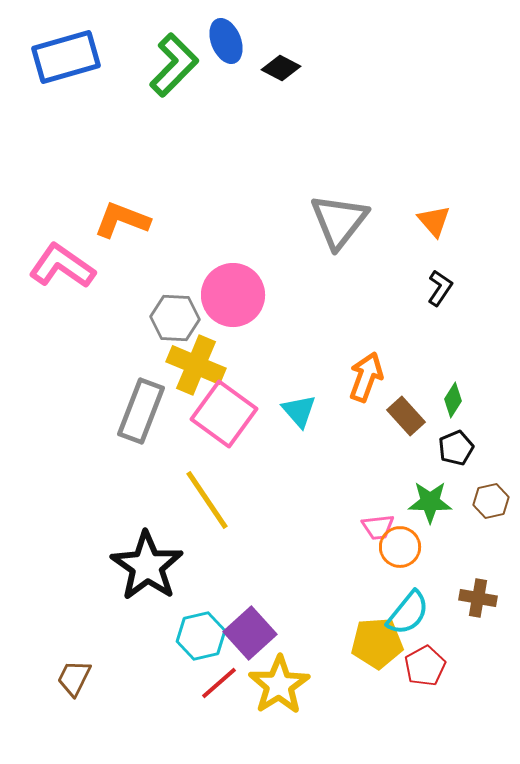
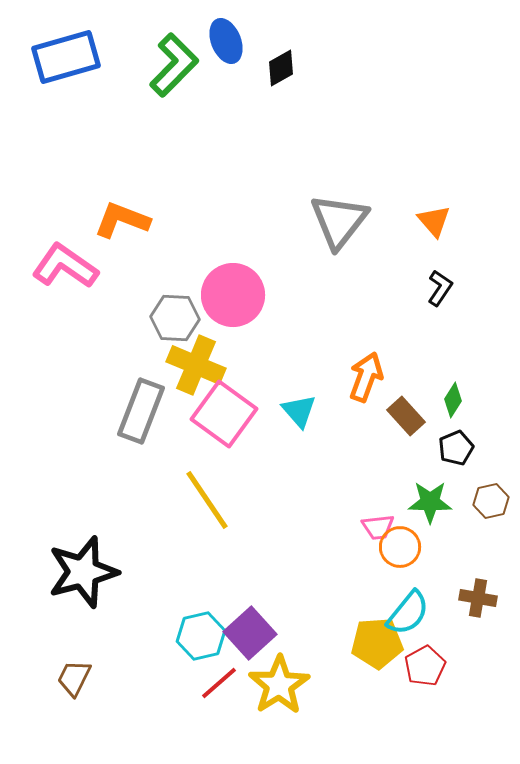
black diamond: rotated 57 degrees counterclockwise
pink L-shape: moved 3 px right
black star: moved 64 px left, 6 px down; rotated 22 degrees clockwise
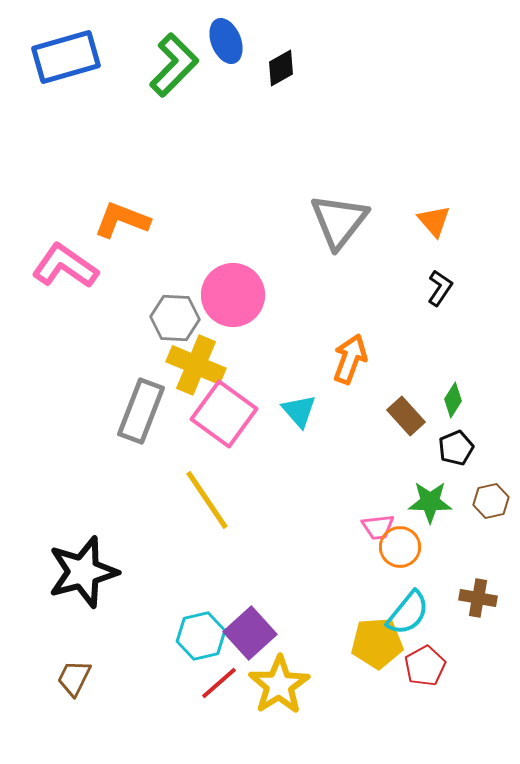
orange arrow: moved 16 px left, 18 px up
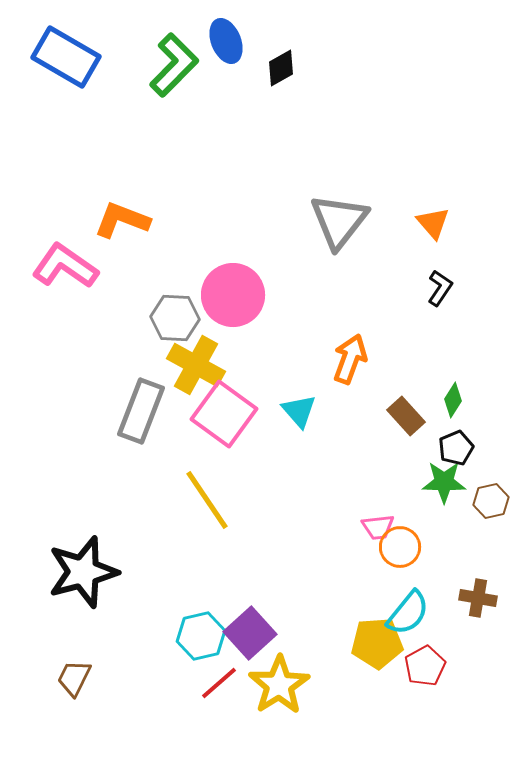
blue rectangle: rotated 46 degrees clockwise
orange triangle: moved 1 px left, 2 px down
yellow cross: rotated 6 degrees clockwise
green star: moved 14 px right, 20 px up
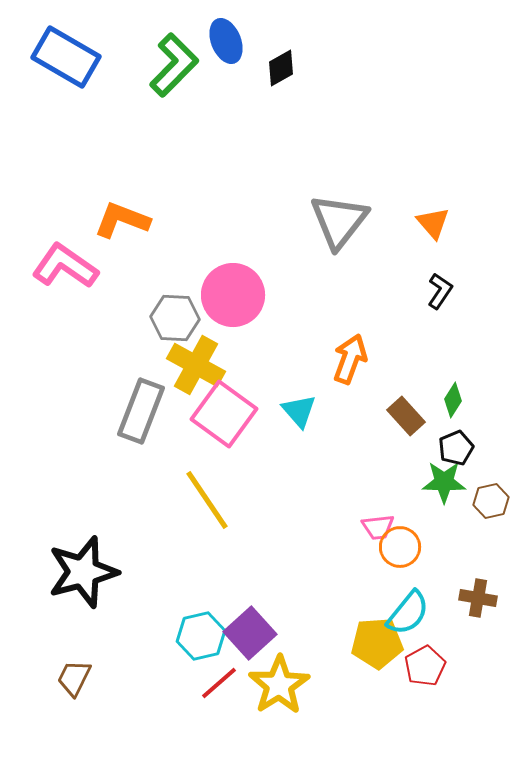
black L-shape: moved 3 px down
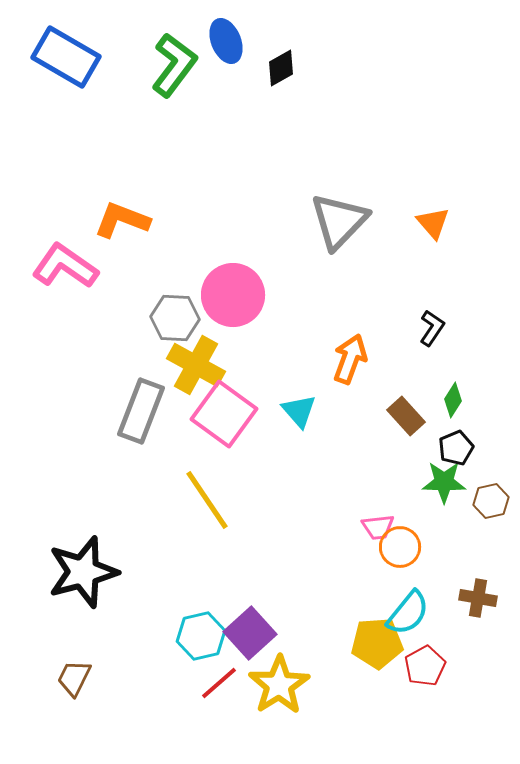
green L-shape: rotated 8 degrees counterclockwise
gray triangle: rotated 6 degrees clockwise
black L-shape: moved 8 px left, 37 px down
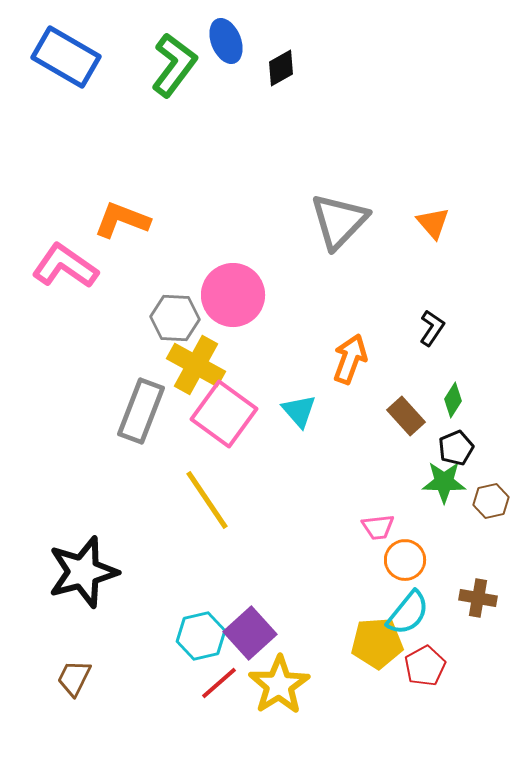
orange circle: moved 5 px right, 13 px down
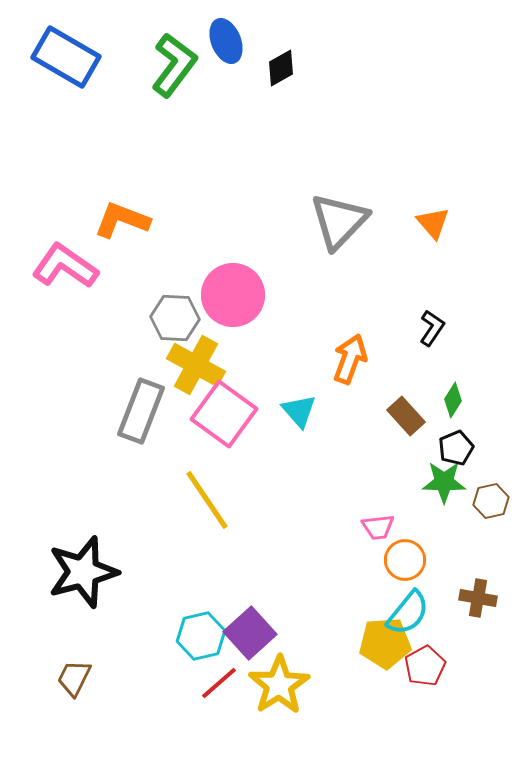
yellow pentagon: moved 8 px right
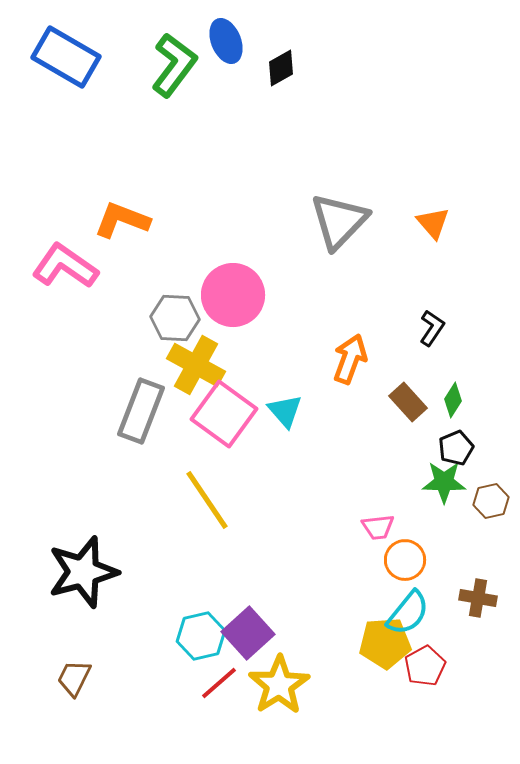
cyan triangle: moved 14 px left
brown rectangle: moved 2 px right, 14 px up
purple square: moved 2 px left
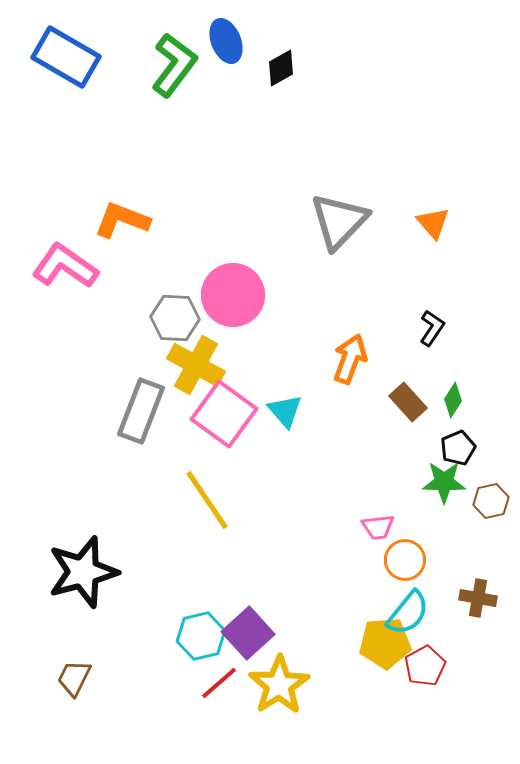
black pentagon: moved 2 px right
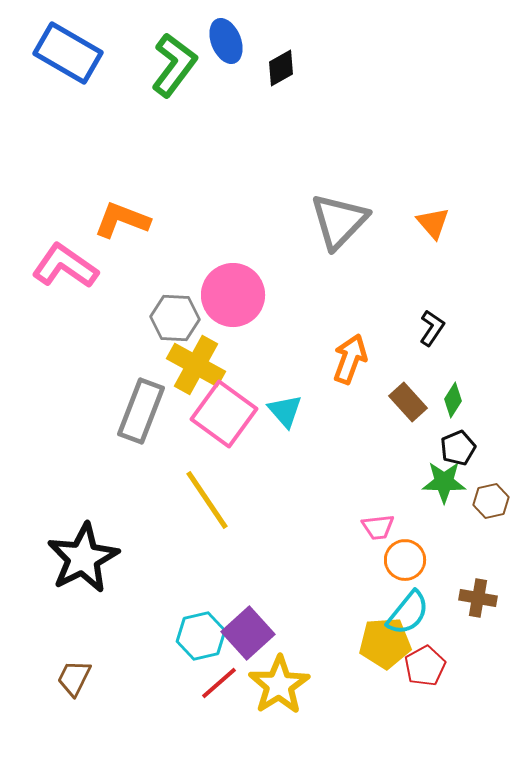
blue rectangle: moved 2 px right, 4 px up
black star: moved 14 px up; rotated 12 degrees counterclockwise
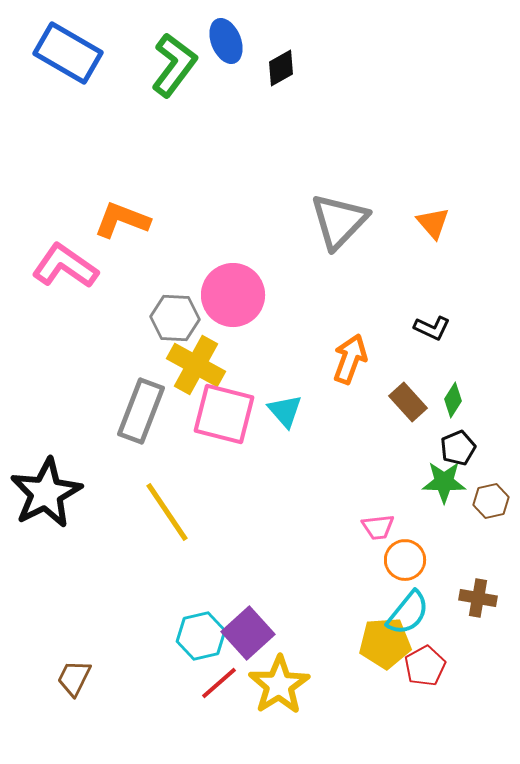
black L-shape: rotated 81 degrees clockwise
pink square: rotated 22 degrees counterclockwise
yellow line: moved 40 px left, 12 px down
black star: moved 37 px left, 65 px up
